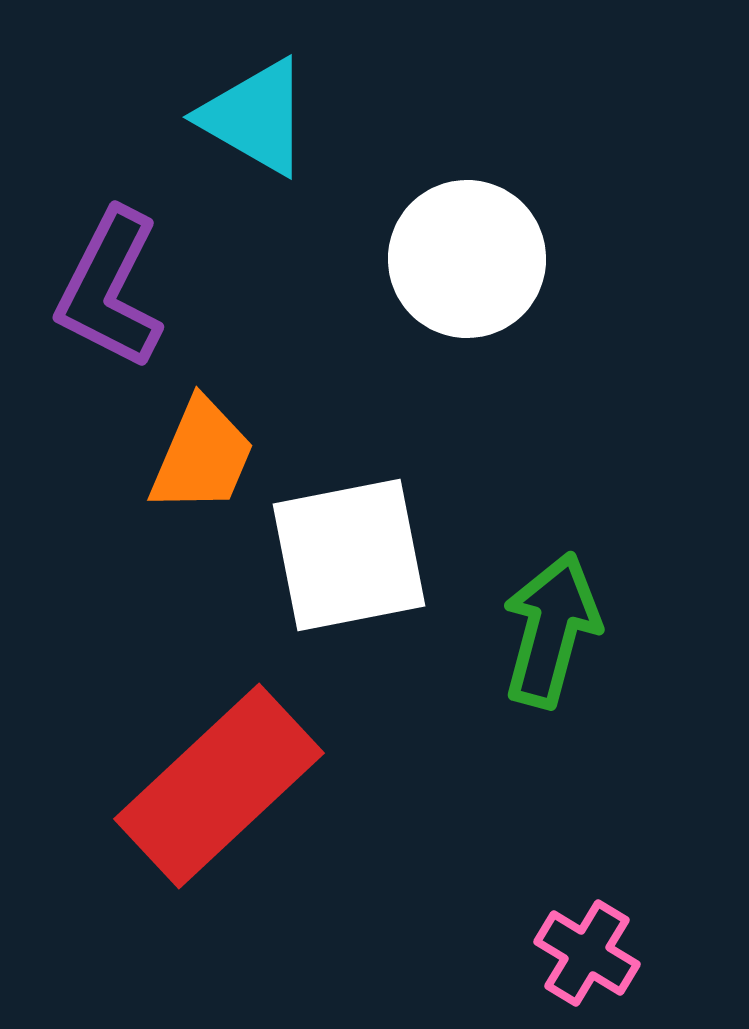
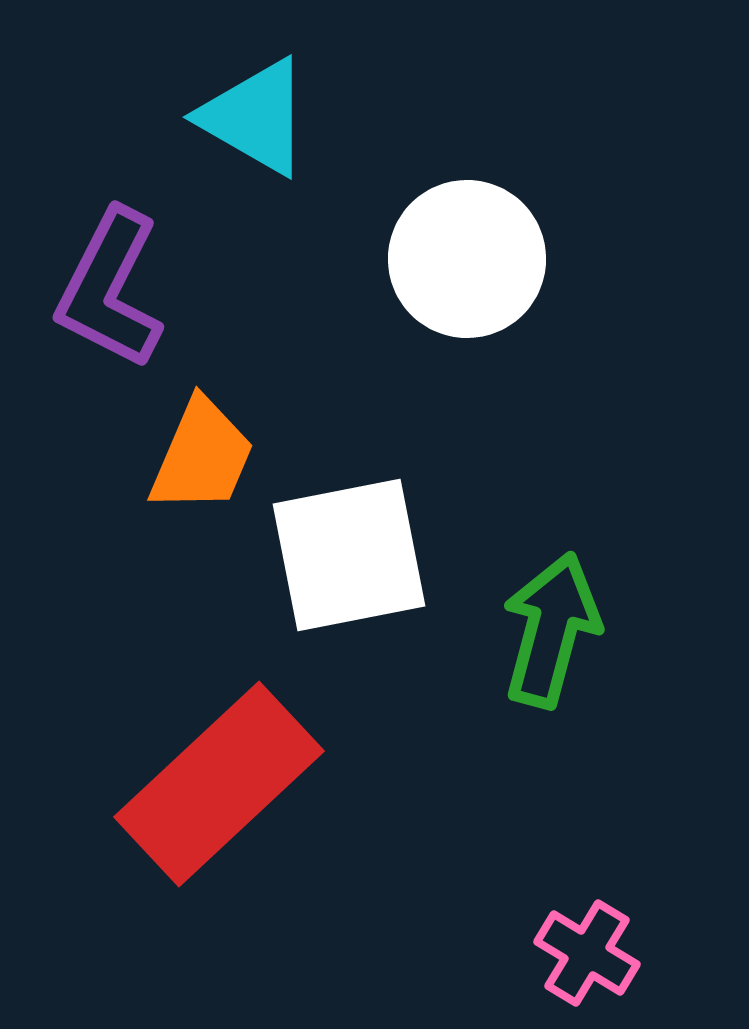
red rectangle: moved 2 px up
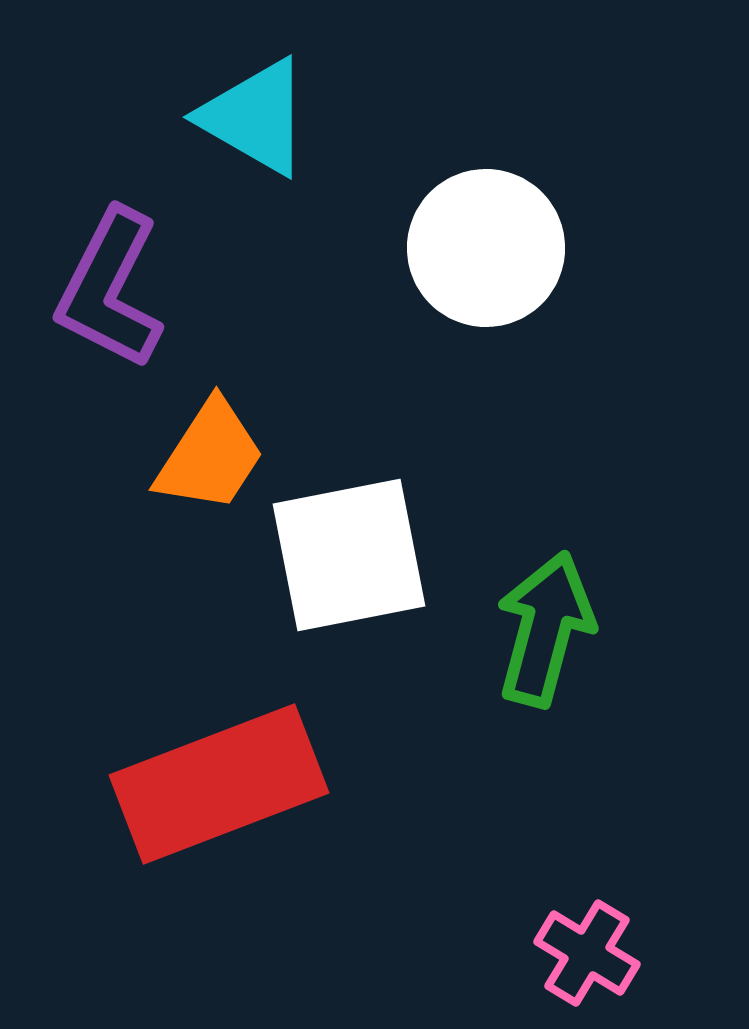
white circle: moved 19 px right, 11 px up
orange trapezoid: moved 8 px right; rotated 10 degrees clockwise
green arrow: moved 6 px left, 1 px up
red rectangle: rotated 22 degrees clockwise
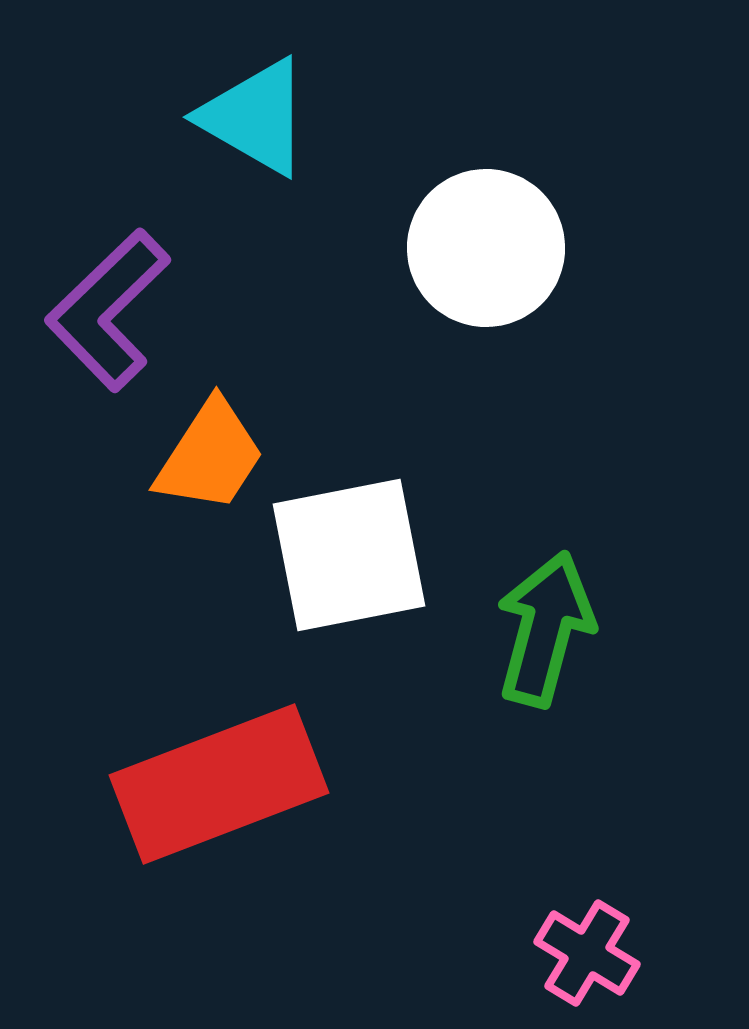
purple L-shape: moved 2 px left, 21 px down; rotated 19 degrees clockwise
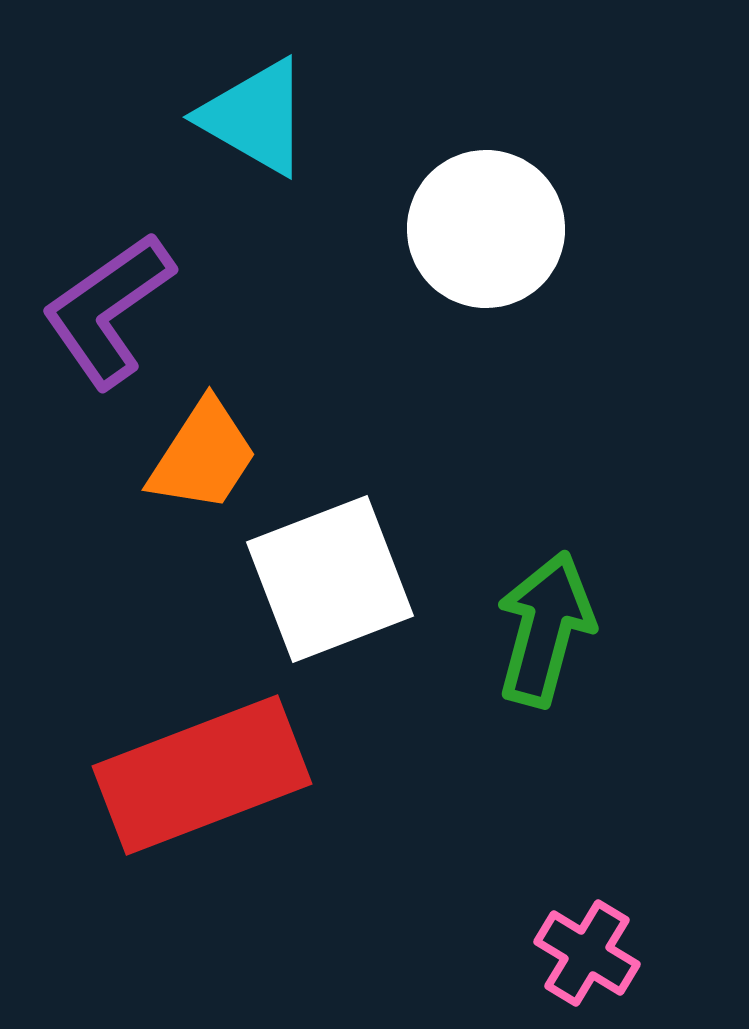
white circle: moved 19 px up
purple L-shape: rotated 9 degrees clockwise
orange trapezoid: moved 7 px left
white square: moved 19 px left, 24 px down; rotated 10 degrees counterclockwise
red rectangle: moved 17 px left, 9 px up
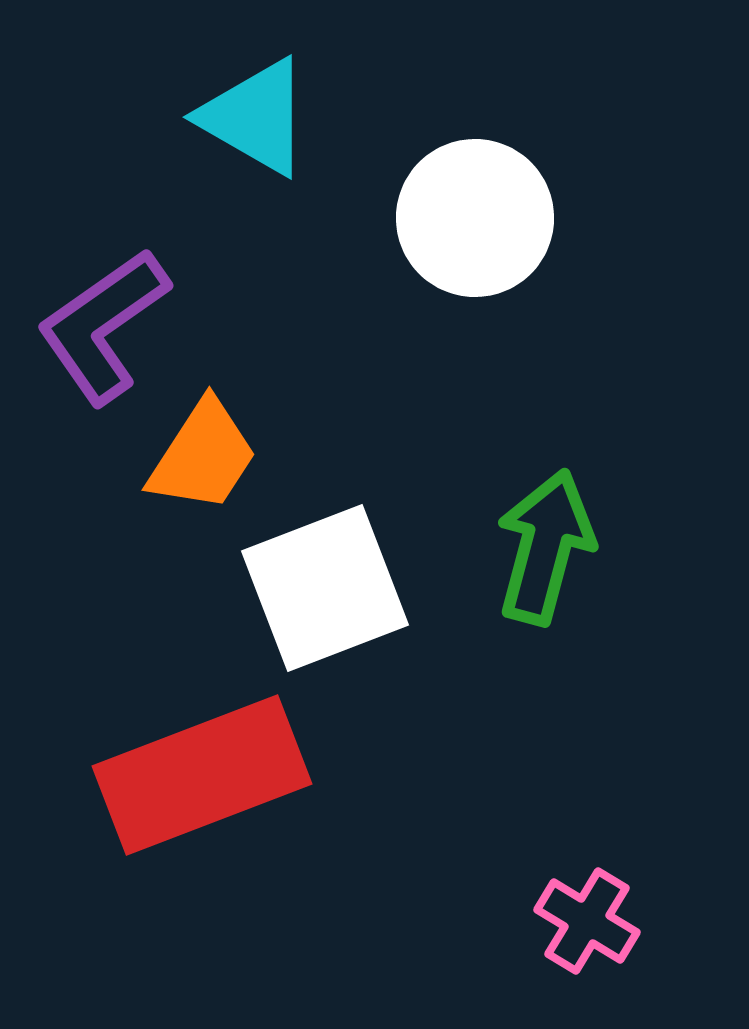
white circle: moved 11 px left, 11 px up
purple L-shape: moved 5 px left, 16 px down
white square: moved 5 px left, 9 px down
green arrow: moved 82 px up
pink cross: moved 32 px up
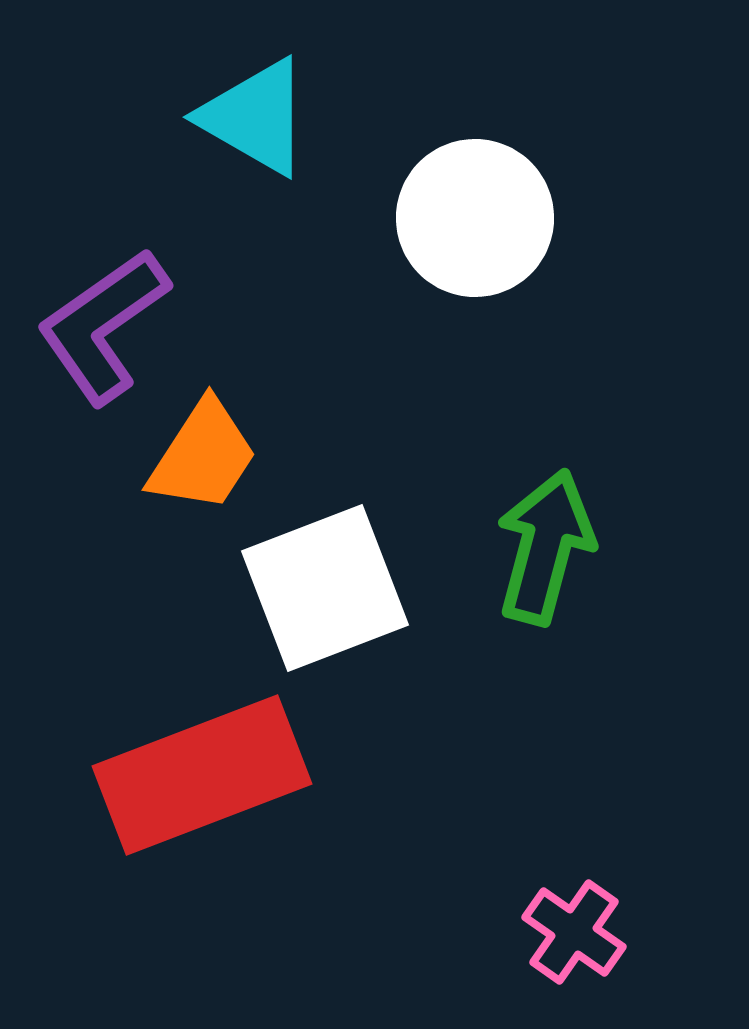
pink cross: moved 13 px left, 11 px down; rotated 4 degrees clockwise
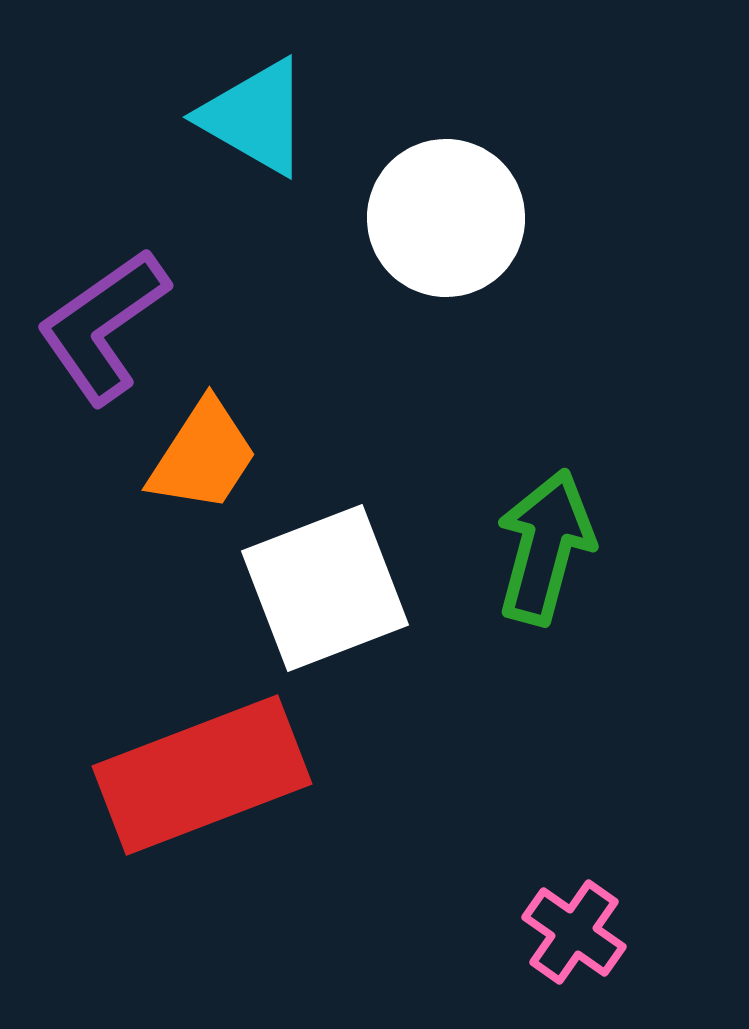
white circle: moved 29 px left
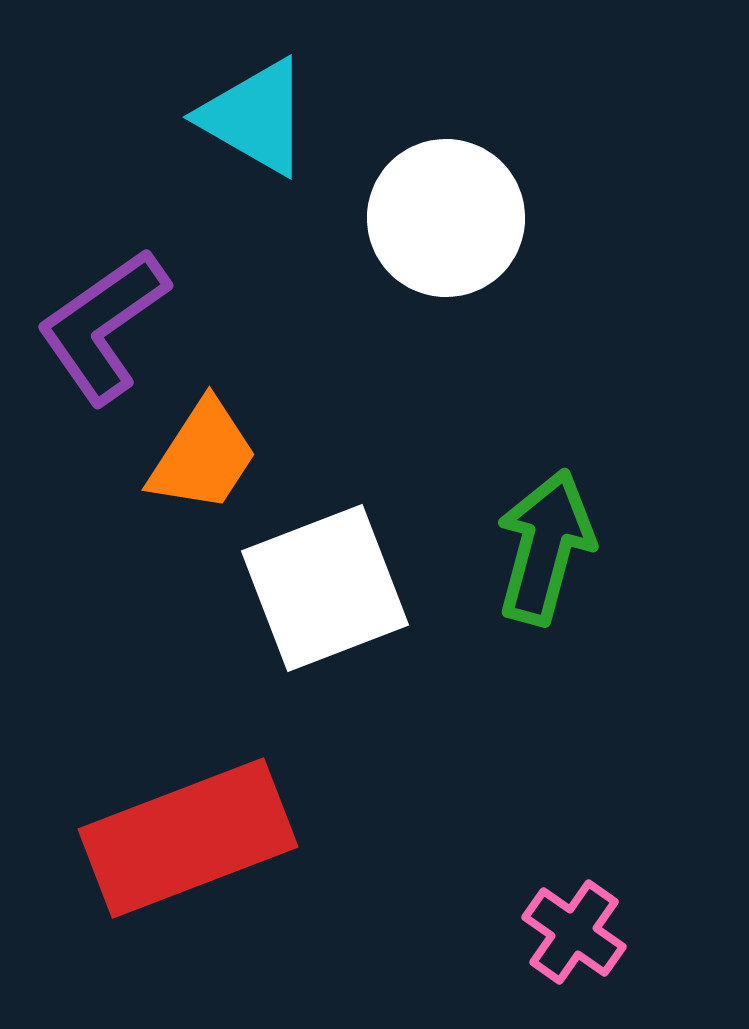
red rectangle: moved 14 px left, 63 px down
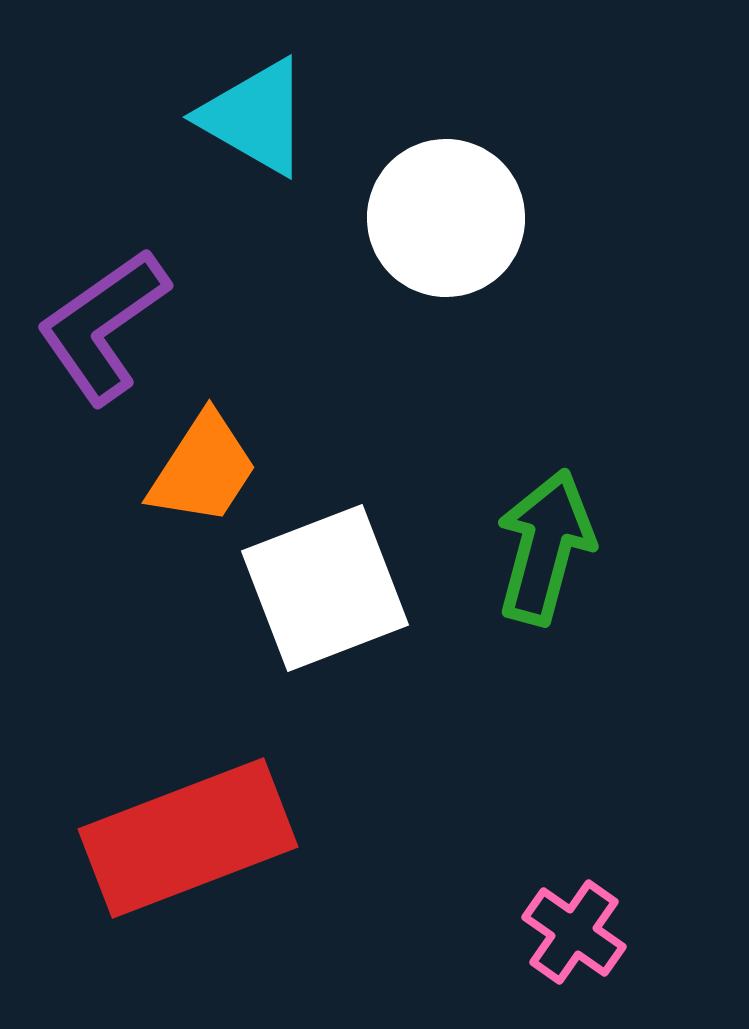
orange trapezoid: moved 13 px down
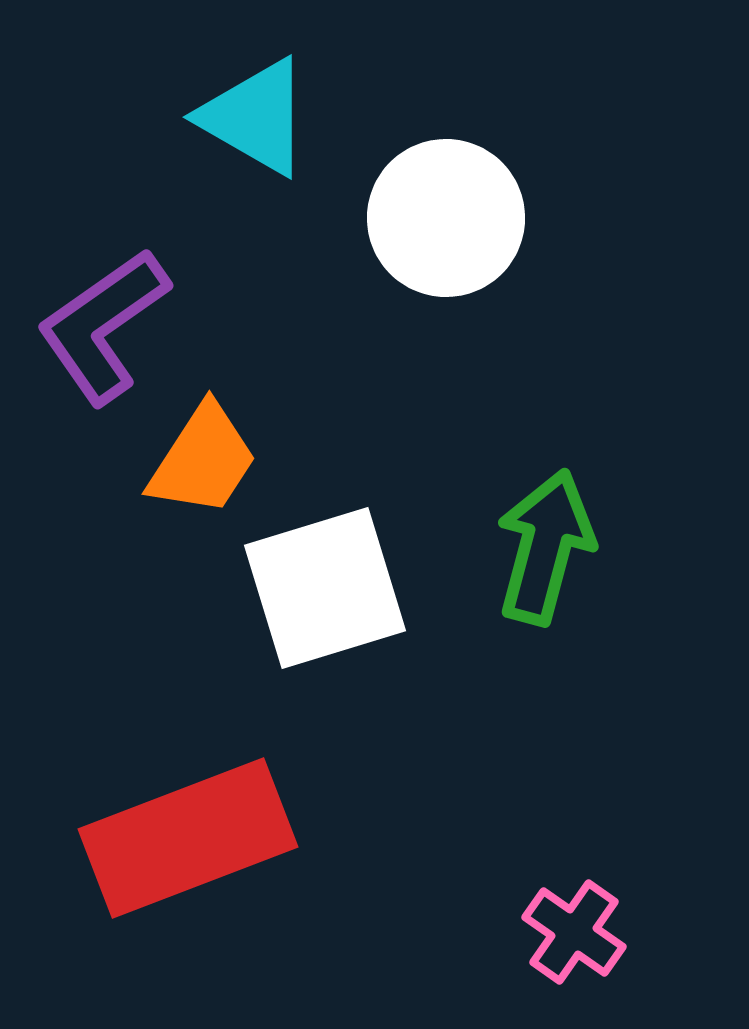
orange trapezoid: moved 9 px up
white square: rotated 4 degrees clockwise
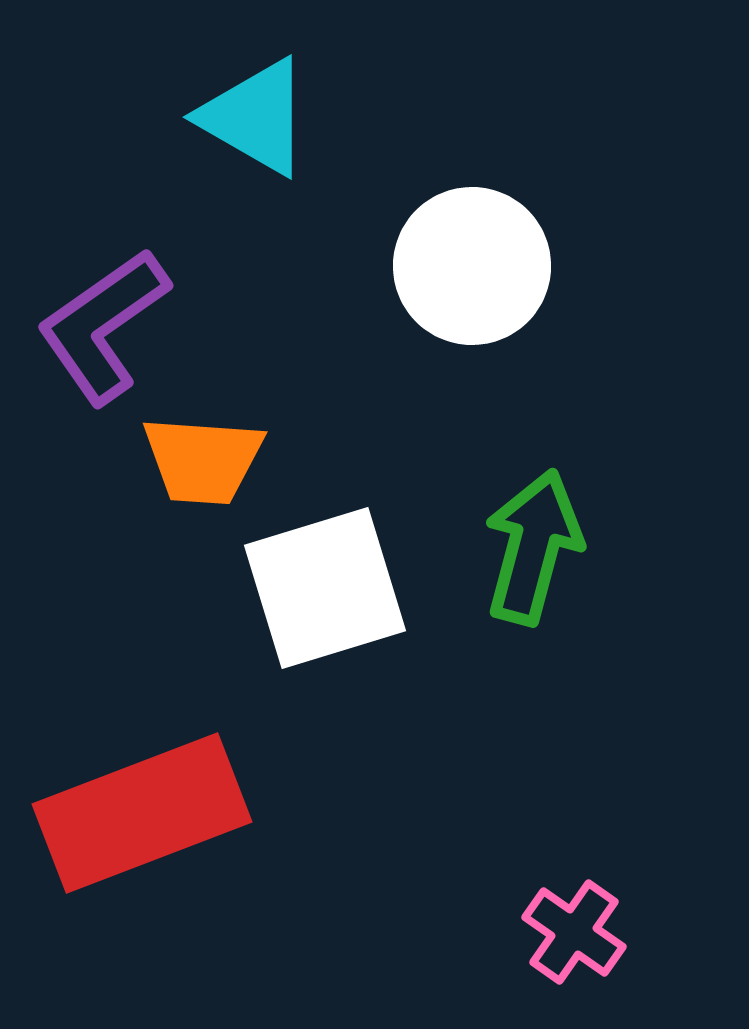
white circle: moved 26 px right, 48 px down
orange trapezoid: rotated 61 degrees clockwise
green arrow: moved 12 px left
red rectangle: moved 46 px left, 25 px up
